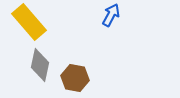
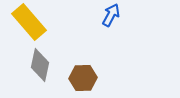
brown hexagon: moved 8 px right; rotated 12 degrees counterclockwise
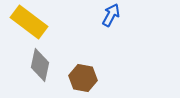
yellow rectangle: rotated 12 degrees counterclockwise
brown hexagon: rotated 12 degrees clockwise
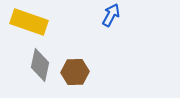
yellow rectangle: rotated 18 degrees counterclockwise
brown hexagon: moved 8 px left, 6 px up; rotated 12 degrees counterclockwise
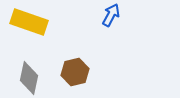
gray diamond: moved 11 px left, 13 px down
brown hexagon: rotated 12 degrees counterclockwise
